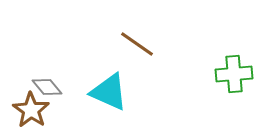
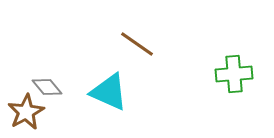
brown star: moved 5 px left, 2 px down; rotated 9 degrees clockwise
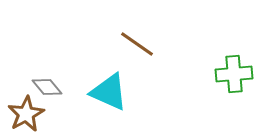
brown star: moved 2 px down
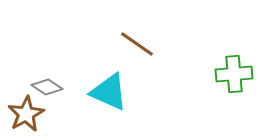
gray diamond: rotated 16 degrees counterclockwise
